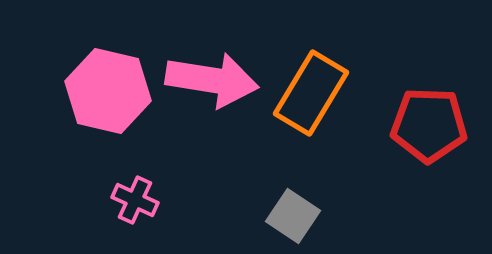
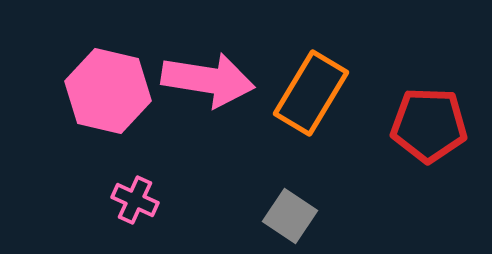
pink arrow: moved 4 px left
gray square: moved 3 px left
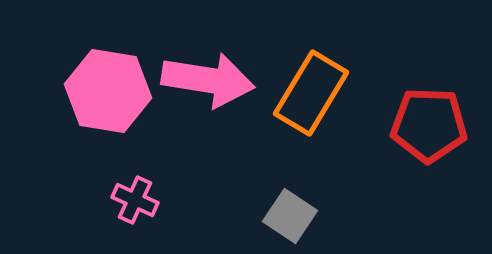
pink hexagon: rotated 4 degrees counterclockwise
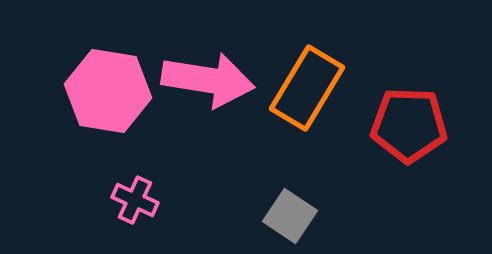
orange rectangle: moved 4 px left, 5 px up
red pentagon: moved 20 px left
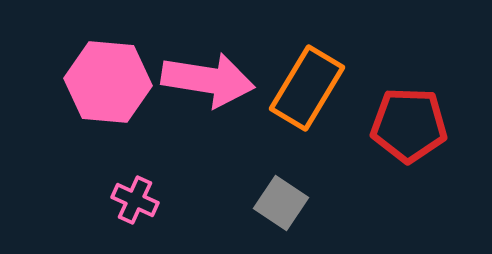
pink hexagon: moved 9 px up; rotated 4 degrees counterclockwise
gray square: moved 9 px left, 13 px up
